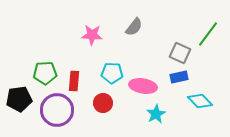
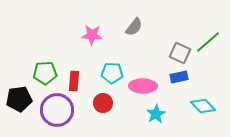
green line: moved 8 px down; rotated 12 degrees clockwise
pink ellipse: rotated 8 degrees counterclockwise
cyan diamond: moved 3 px right, 5 px down
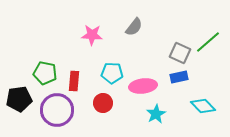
green pentagon: rotated 15 degrees clockwise
pink ellipse: rotated 8 degrees counterclockwise
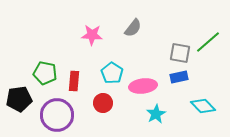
gray semicircle: moved 1 px left, 1 px down
gray square: rotated 15 degrees counterclockwise
cyan pentagon: rotated 30 degrees clockwise
purple circle: moved 5 px down
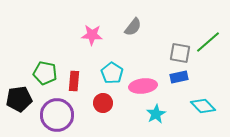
gray semicircle: moved 1 px up
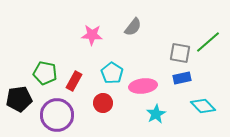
blue rectangle: moved 3 px right, 1 px down
red rectangle: rotated 24 degrees clockwise
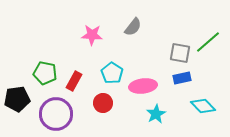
black pentagon: moved 2 px left
purple circle: moved 1 px left, 1 px up
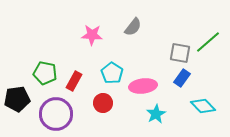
blue rectangle: rotated 42 degrees counterclockwise
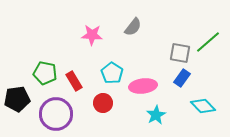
red rectangle: rotated 60 degrees counterclockwise
cyan star: moved 1 px down
